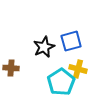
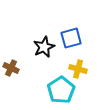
blue square: moved 3 px up
brown cross: rotated 21 degrees clockwise
cyan pentagon: moved 8 px down
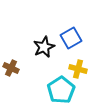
blue square: rotated 15 degrees counterclockwise
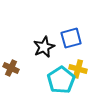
blue square: rotated 15 degrees clockwise
cyan pentagon: moved 10 px up
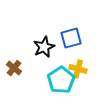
brown cross: moved 3 px right; rotated 14 degrees clockwise
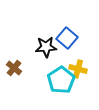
blue square: moved 4 px left; rotated 35 degrees counterclockwise
black star: moved 2 px right; rotated 20 degrees clockwise
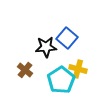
brown cross: moved 11 px right, 2 px down
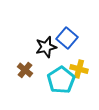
black star: rotated 10 degrees counterclockwise
yellow cross: moved 1 px right
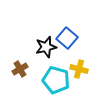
brown cross: moved 5 px left, 1 px up; rotated 21 degrees clockwise
cyan pentagon: moved 5 px left; rotated 24 degrees counterclockwise
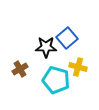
blue square: rotated 10 degrees clockwise
black star: rotated 15 degrees clockwise
yellow cross: moved 1 px left, 2 px up
